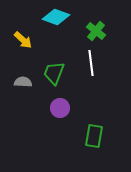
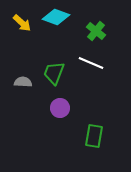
yellow arrow: moved 1 px left, 17 px up
white line: rotated 60 degrees counterclockwise
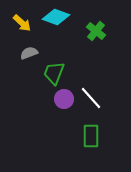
white line: moved 35 px down; rotated 25 degrees clockwise
gray semicircle: moved 6 px right, 29 px up; rotated 24 degrees counterclockwise
purple circle: moved 4 px right, 9 px up
green rectangle: moved 3 px left; rotated 10 degrees counterclockwise
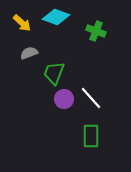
green cross: rotated 18 degrees counterclockwise
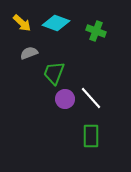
cyan diamond: moved 6 px down
purple circle: moved 1 px right
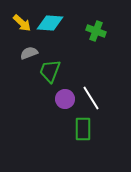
cyan diamond: moved 6 px left; rotated 16 degrees counterclockwise
green trapezoid: moved 4 px left, 2 px up
white line: rotated 10 degrees clockwise
green rectangle: moved 8 px left, 7 px up
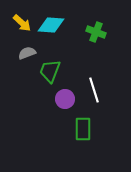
cyan diamond: moved 1 px right, 2 px down
green cross: moved 1 px down
gray semicircle: moved 2 px left
white line: moved 3 px right, 8 px up; rotated 15 degrees clockwise
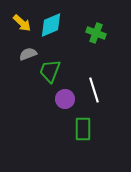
cyan diamond: rotated 28 degrees counterclockwise
green cross: moved 1 px down
gray semicircle: moved 1 px right, 1 px down
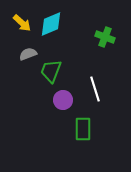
cyan diamond: moved 1 px up
green cross: moved 9 px right, 4 px down
green trapezoid: moved 1 px right
white line: moved 1 px right, 1 px up
purple circle: moved 2 px left, 1 px down
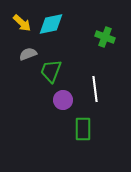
cyan diamond: rotated 12 degrees clockwise
white line: rotated 10 degrees clockwise
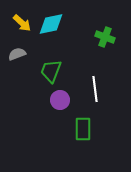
gray semicircle: moved 11 px left
purple circle: moved 3 px left
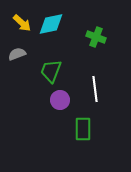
green cross: moved 9 px left
